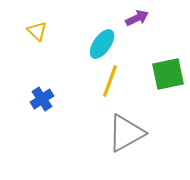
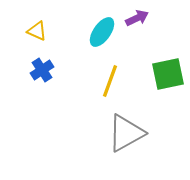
yellow triangle: rotated 20 degrees counterclockwise
cyan ellipse: moved 12 px up
blue cross: moved 29 px up
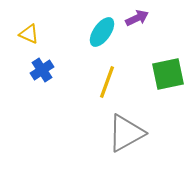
yellow triangle: moved 8 px left, 3 px down
yellow line: moved 3 px left, 1 px down
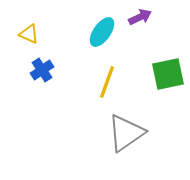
purple arrow: moved 3 px right, 1 px up
gray triangle: rotated 6 degrees counterclockwise
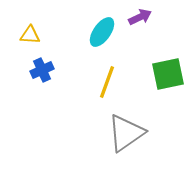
yellow triangle: moved 1 px right, 1 px down; rotated 20 degrees counterclockwise
blue cross: rotated 10 degrees clockwise
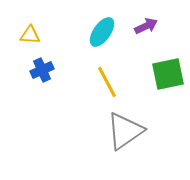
purple arrow: moved 6 px right, 9 px down
yellow line: rotated 48 degrees counterclockwise
gray triangle: moved 1 px left, 2 px up
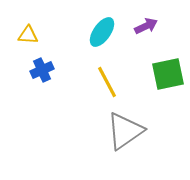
yellow triangle: moved 2 px left
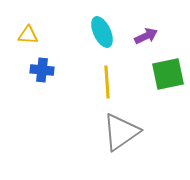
purple arrow: moved 10 px down
cyan ellipse: rotated 60 degrees counterclockwise
blue cross: rotated 30 degrees clockwise
yellow line: rotated 24 degrees clockwise
gray triangle: moved 4 px left, 1 px down
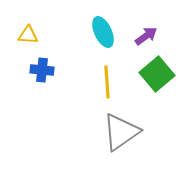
cyan ellipse: moved 1 px right
purple arrow: rotated 10 degrees counterclockwise
green square: moved 11 px left; rotated 28 degrees counterclockwise
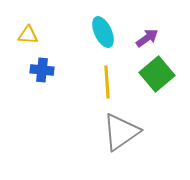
purple arrow: moved 1 px right, 2 px down
